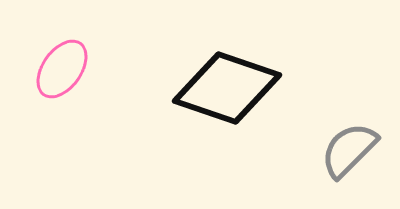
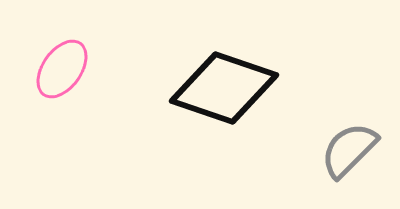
black diamond: moved 3 px left
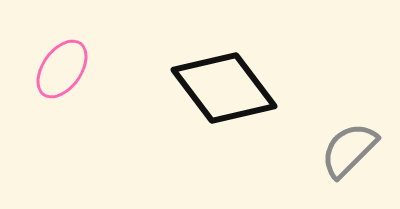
black diamond: rotated 34 degrees clockwise
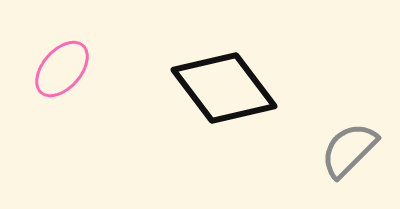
pink ellipse: rotated 6 degrees clockwise
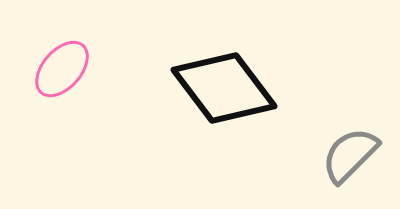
gray semicircle: moved 1 px right, 5 px down
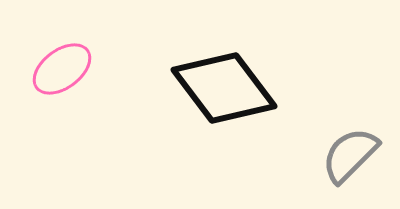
pink ellipse: rotated 12 degrees clockwise
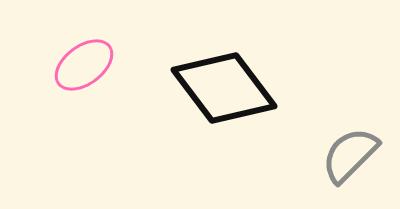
pink ellipse: moved 22 px right, 4 px up
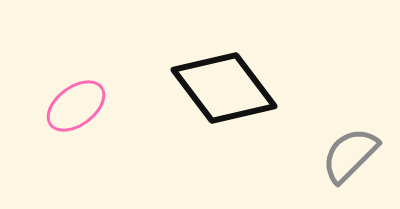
pink ellipse: moved 8 px left, 41 px down
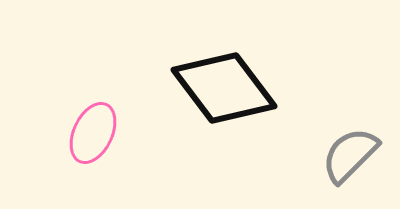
pink ellipse: moved 17 px right, 27 px down; rotated 28 degrees counterclockwise
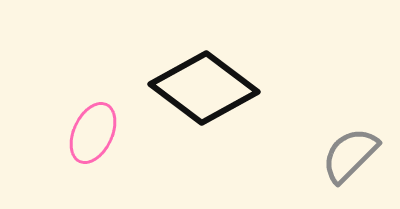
black diamond: moved 20 px left; rotated 16 degrees counterclockwise
